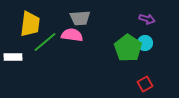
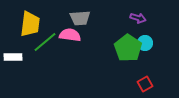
purple arrow: moved 9 px left, 1 px up
pink semicircle: moved 2 px left
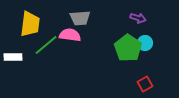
green line: moved 1 px right, 3 px down
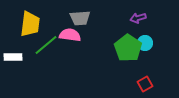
purple arrow: rotated 147 degrees clockwise
